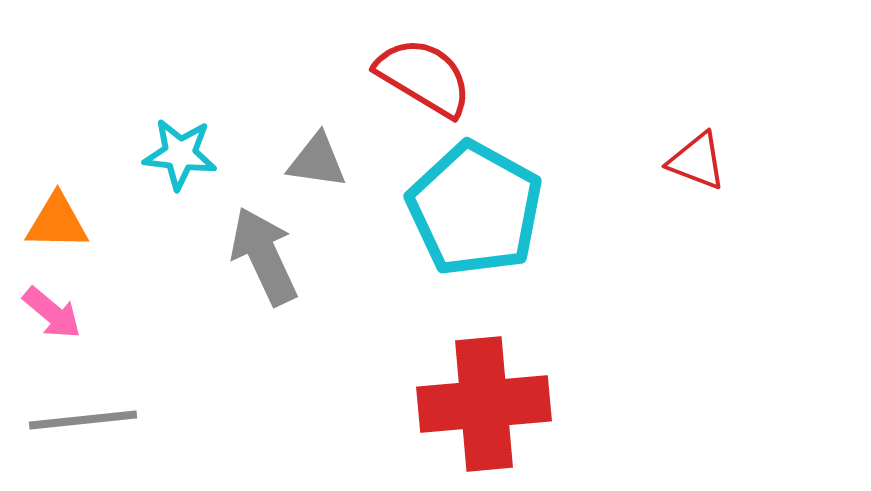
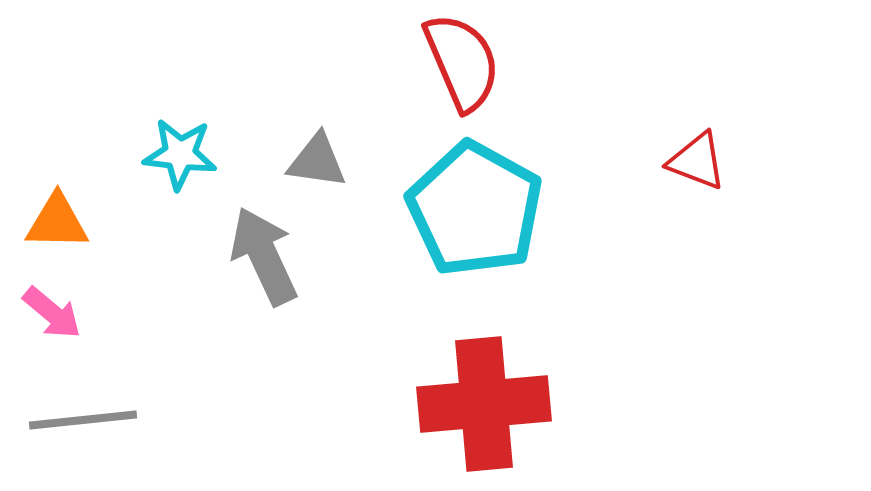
red semicircle: moved 38 px right, 15 px up; rotated 36 degrees clockwise
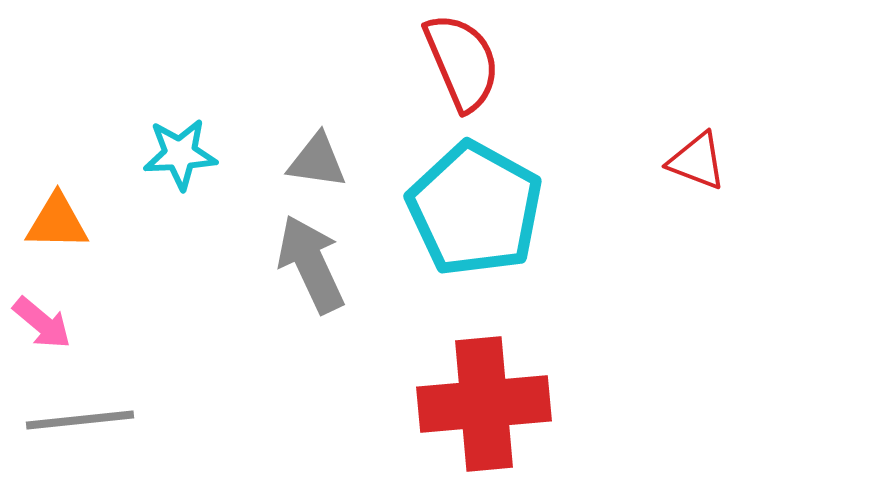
cyan star: rotated 10 degrees counterclockwise
gray arrow: moved 47 px right, 8 px down
pink arrow: moved 10 px left, 10 px down
gray line: moved 3 px left
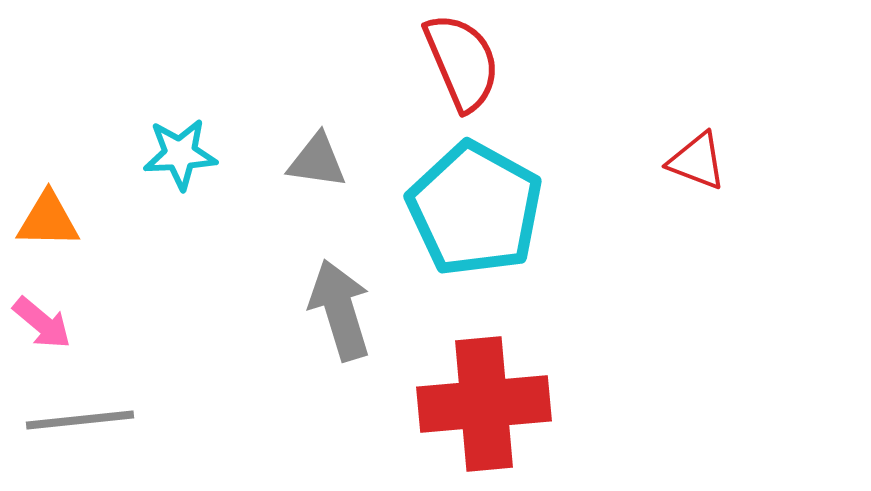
orange triangle: moved 9 px left, 2 px up
gray arrow: moved 29 px right, 46 px down; rotated 8 degrees clockwise
